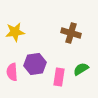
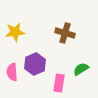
brown cross: moved 6 px left
purple hexagon: rotated 15 degrees counterclockwise
pink rectangle: moved 6 px down
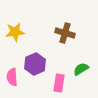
pink semicircle: moved 5 px down
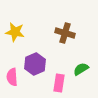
yellow star: rotated 18 degrees clockwise
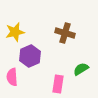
yellow star: rotated 24 degrees counterclockwise
purple hexagon: moved 5 px left, 8 px up
pink rectangle: moved 1 px left, 1 px down
